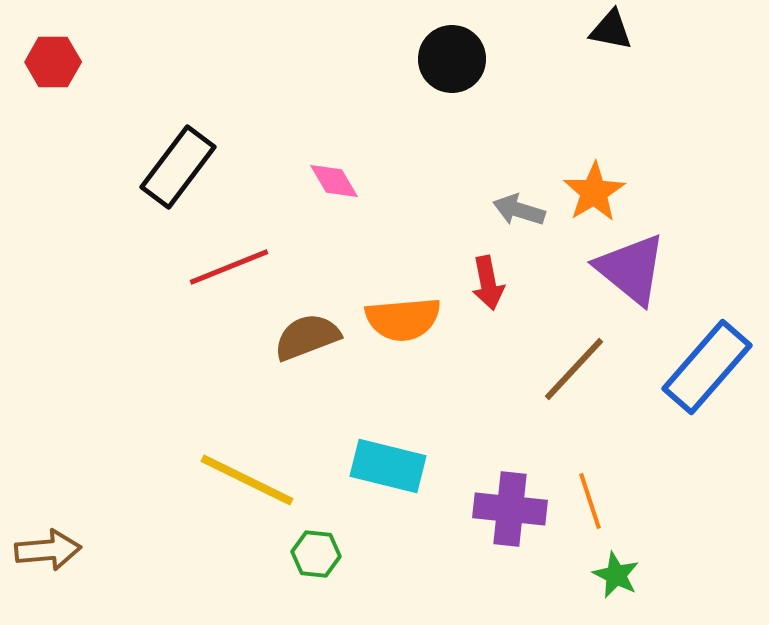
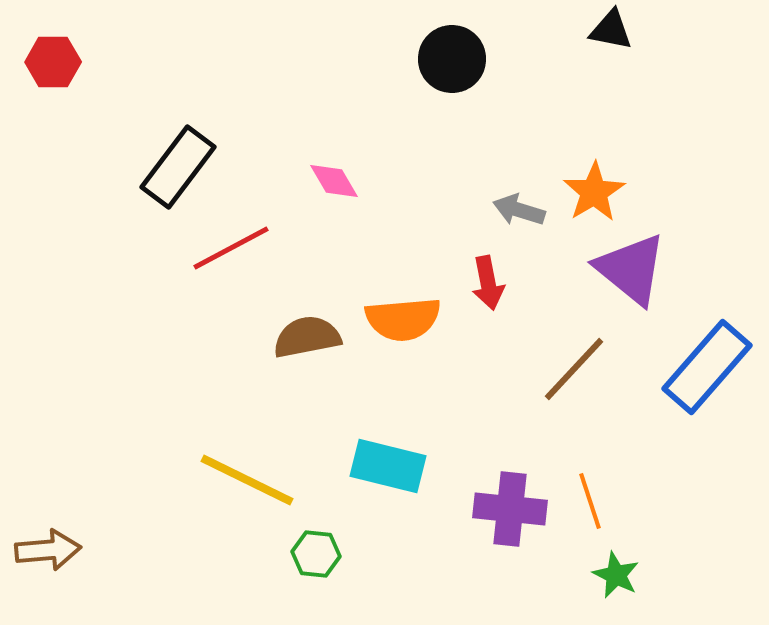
red line: moved 2 px right, 19 px up; rotated 6 degrees counterclockwise
brown semicircle: rotated 10 degrees clockwise
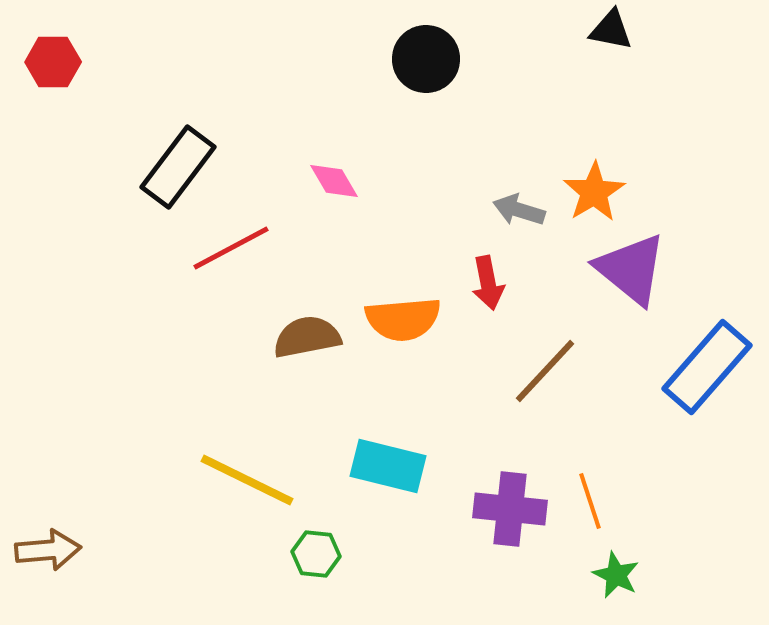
black circle: moved 26 px left
brown line: moved 29 px left, 2 px down
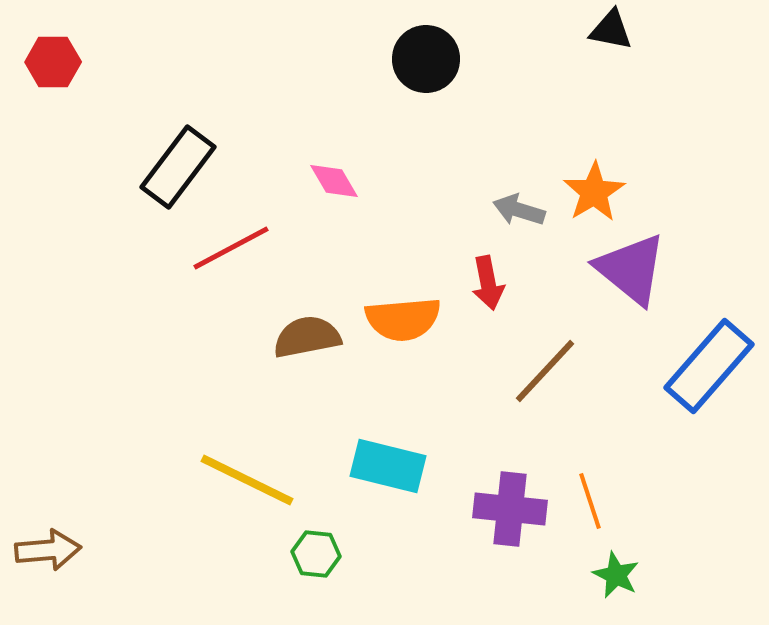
blue rectangle: moved 2 px right, 1 px up
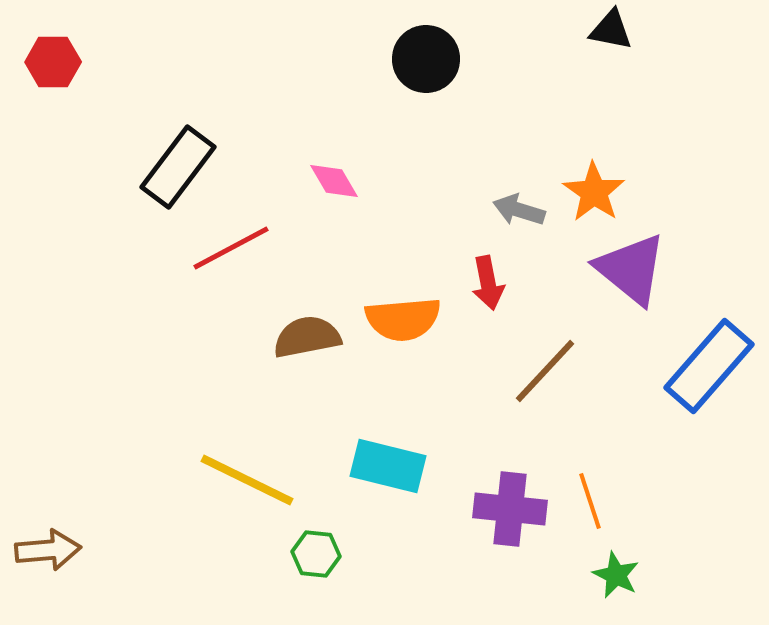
orange star: rotated 6 degrees counterclockwise
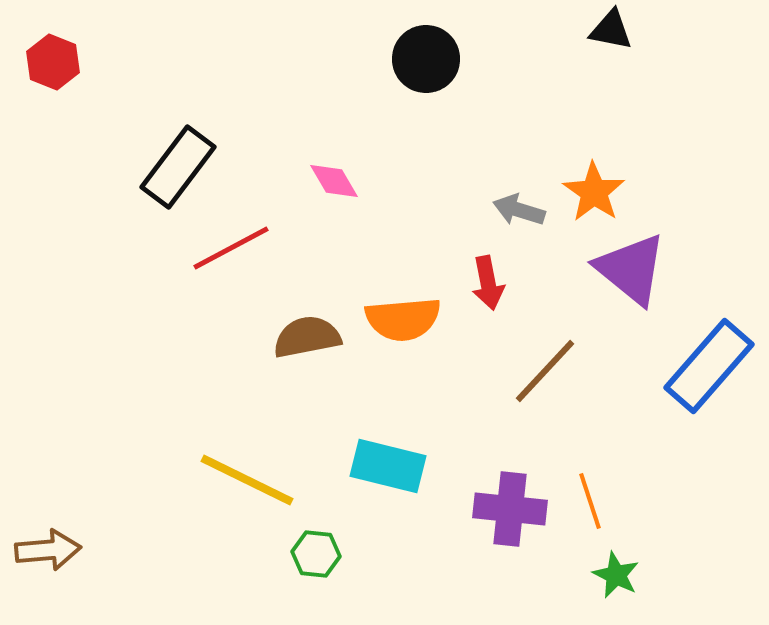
red hexagon: rotated 22 degrees clockwise
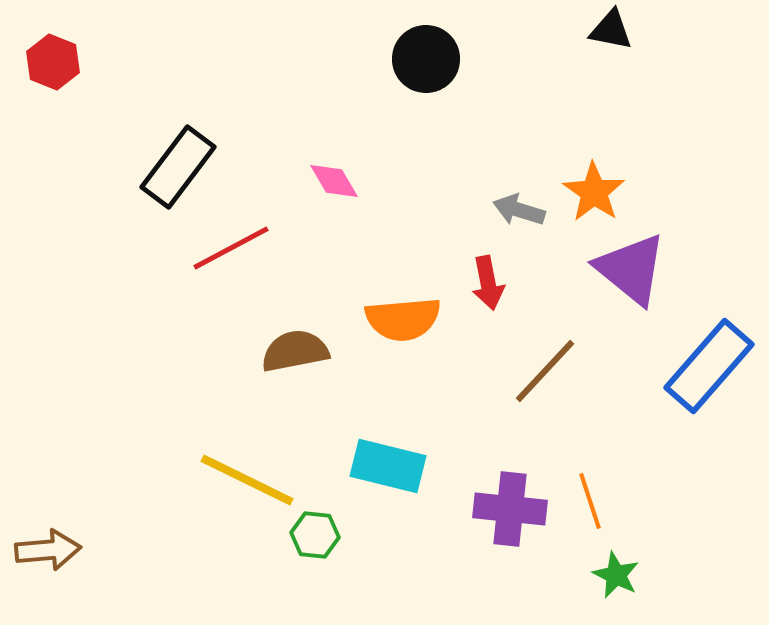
brown semicircle: moved 12 px left, 14 px down
green hexagon: moved 1 px left, 19 px up
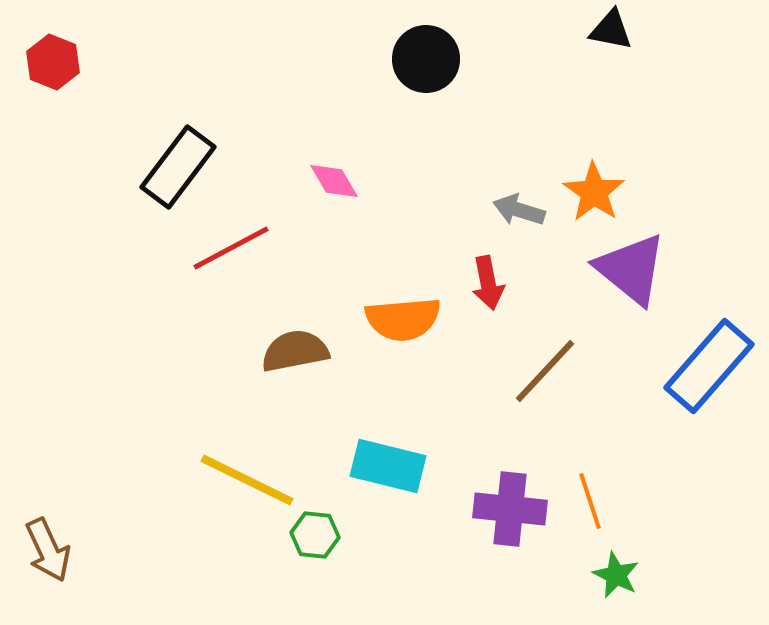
brown arrow: rotated 70 degrees clockwise
